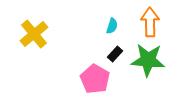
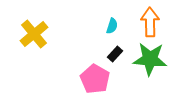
green star: moved 2 px right, 1 px up
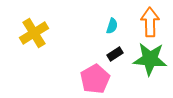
yellow cross: moved 1 px up; rotated 8 degrees clockwise
black rectangle: rotated 14 degrees clockwise
pink pentagon: rotated 12 degrees clockwise
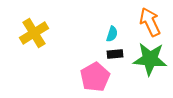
orange arrow: rotated 24 degrees counterclockwise
cyan semicircle: moved 8 px down
black rectangle: rotated 28 degrees clockwise
pink pentagon: moved 2 px up
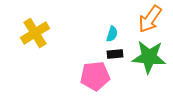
orange arrow: moved 3 px up; rotated 120 degrees counterclockwise
yellow cross: moved 1 px right
green star: moved 1 px left, 2 px up
pink pentagon: moved 1 px up; rotated 24 degrees clockwise
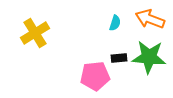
orange arrow: rotated 76 degrees clockwise
cyan semicircle: moved 3 px right, 11 px up
black rectangle: moved 4 px right, 4 px down
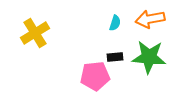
orange arrow: rotated 32 degrees counterclockwise
black rectangle: moved 4 px left, 1 px up
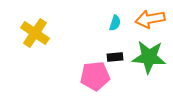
yellow cross: rotated 24 degrees counterclockwise
